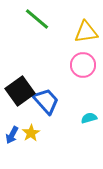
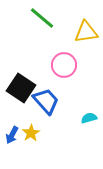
green line: moved 5 px right, 1 px up
pink circle: moved 19 px left
black square: moved 1 px right, 3 px up; rotated 20 degrees counterclockwise
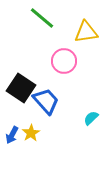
pink circle: moved 4 px up
cyan semicircle: moved 2 px right; rotated 28 degrees counterclockwise
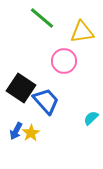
yellow triangle: moved 4 px left
blue arrow: moved 4 px right, 4 px up
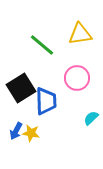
green line: moved 27 px down
yellow triangle: moved 2 px left, 2 px down
pink circle: moved 13 px right, 17 px down
black square: rotated 24 degrees clockwise
blue trapezoid: rotated 40 degrees clockwise
yellow star: rotated 30 degrees counterclockwise
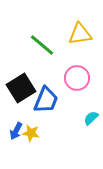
blue trapezoid: moved 1 px up; rotated 24 degrees clockwise
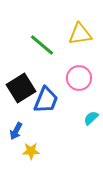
pink circle: moved 2 px right
yellow star: moved 18 px down; rotated 12 degrees counterclockwise
